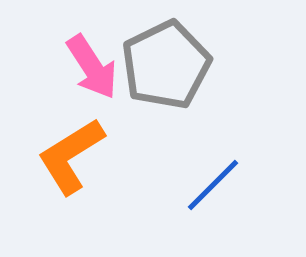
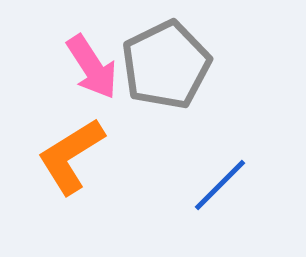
blue line: moved 7 px right
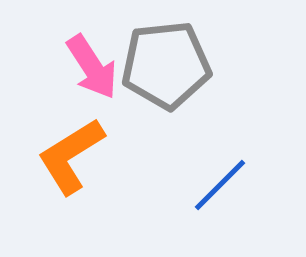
gray pentagon: rotated 20 degrees clockwise
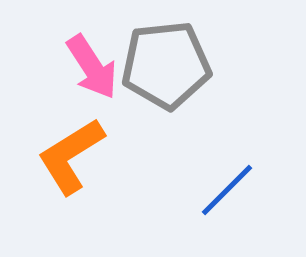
blue line: moved 7 px right, 5 px down
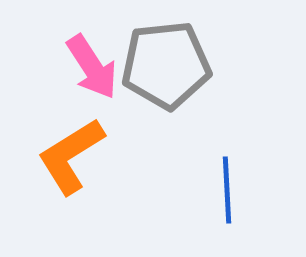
blue line: rotated 48 degrees counterclockwise
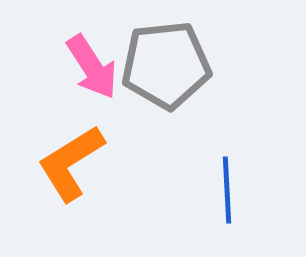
orange L-shape: moved 7 px down
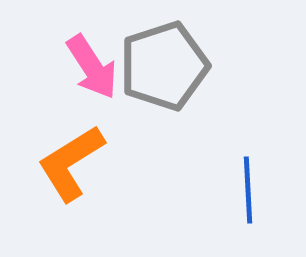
gray pentagon: moved 2 px left, 1 px down; rotated 12 degrees counterclockwise
blue line: moved 21 px right
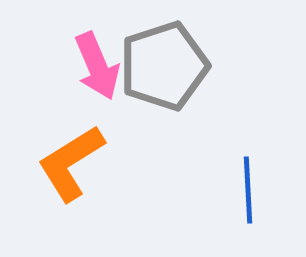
pink arrow: moved 5 px right, 1 px up; rotated 10 degrees clockwise
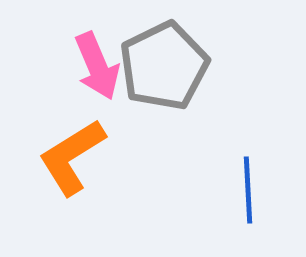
gray pentagon: rotated 8 degrees counterclockwise
orange L-shape: moved 1 px right, 6 px up
